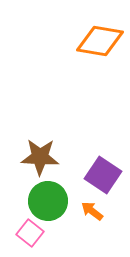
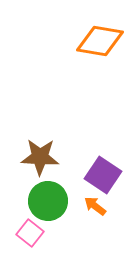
orange arrow: moved 3 px right, 5 px up
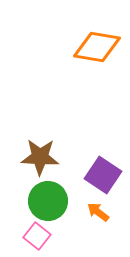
orange diamond: moved 3 px left, 6 px down
orange arrow: moved 3 px right, 6 px down
pink square: moved 7 px right, 3 px down
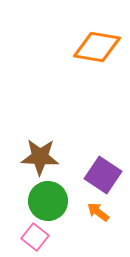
pink square: moved 2 px left, 1 px down
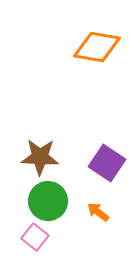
purple square: moved 4 px right, 12 px up
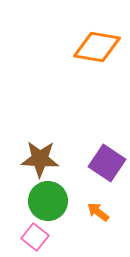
brown star: moved 2 px down
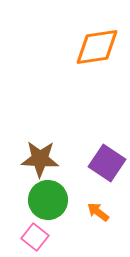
orange diamond: rotated 18 degrees counterclockwise
green circle: moved 1 px up
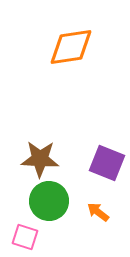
orange diamond: moved 26 px left
purple square: rotated 12 degrees counterclockwise
green circle: moved 1 px right, 1 px down
pink square: moved 10 px left; rotated 20 degrees counterclockwise
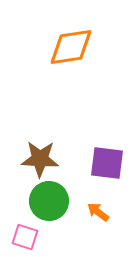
purple square: rotated 15 degrees counterclockwise
